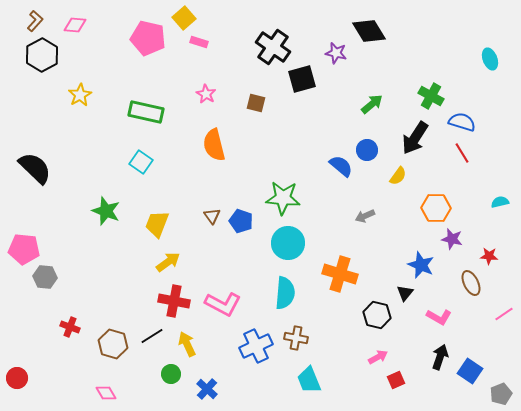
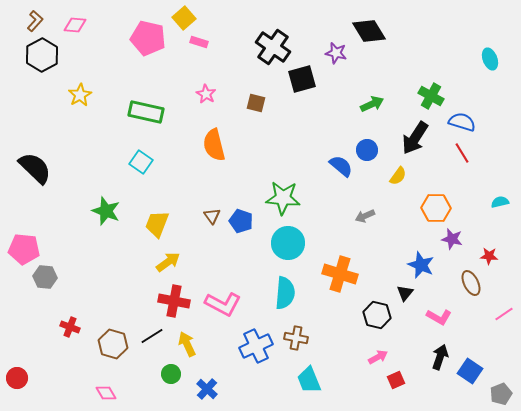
green arrow at (372, 104): rotated 15 degrees clockwise
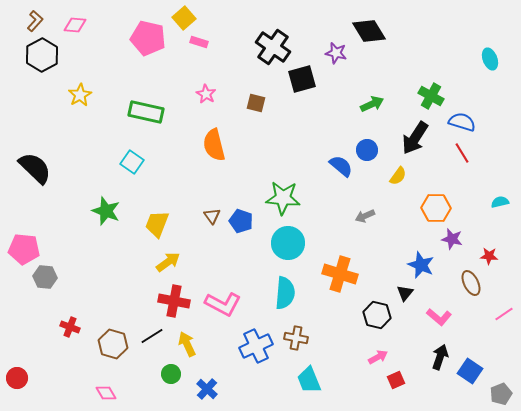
cyan square at (141, 162): moved 9 px left
pink L-shape at (439, 317): rotated 10 degrees clockwise
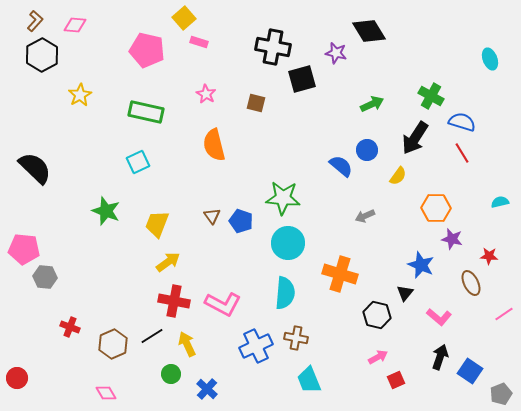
pink pentagon at (148, 38): moved 1 px left, 12 px down
black cross at (273, 47): rotated 24 degrees counterclockwise
cyan square at (132, 162): moved 6 px right; rotated 30 degrees clockwise
brown hexagon at (113, 344): rotated 20 degrees clockwise
